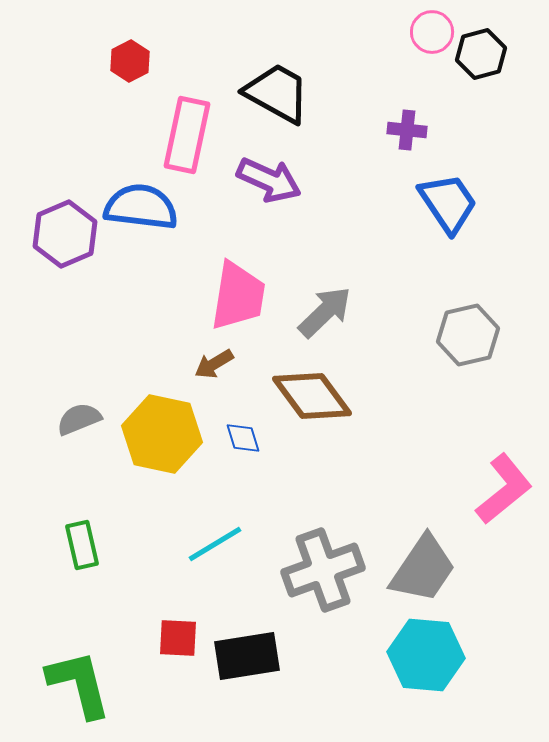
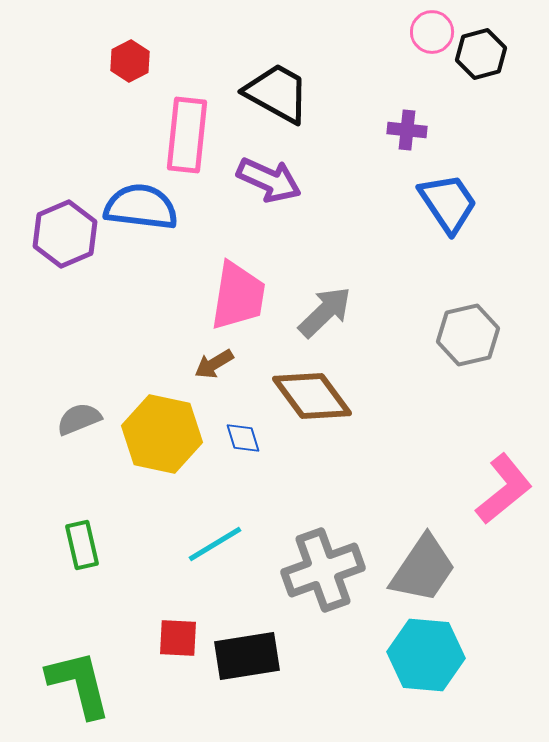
pink rectangle: rotated 6 degrees counterclockwise
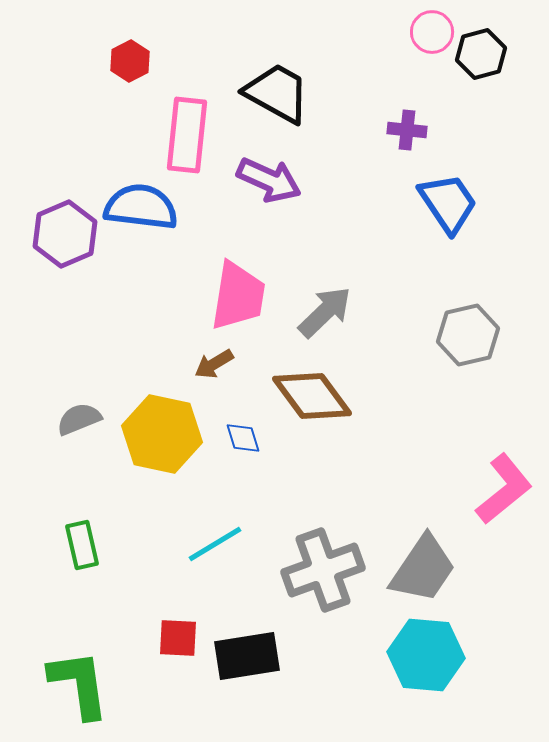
green L-shape: rotated 6 degrees clockwise
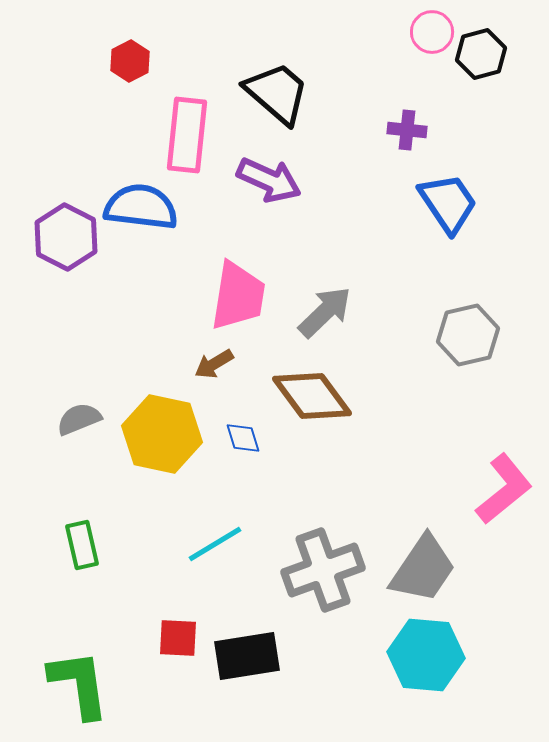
black trapezoid: rotated 12 degrees clockwise
purple hexagon: moved 1 px right, 3 px down; rotated 10 degrees counterclockwise
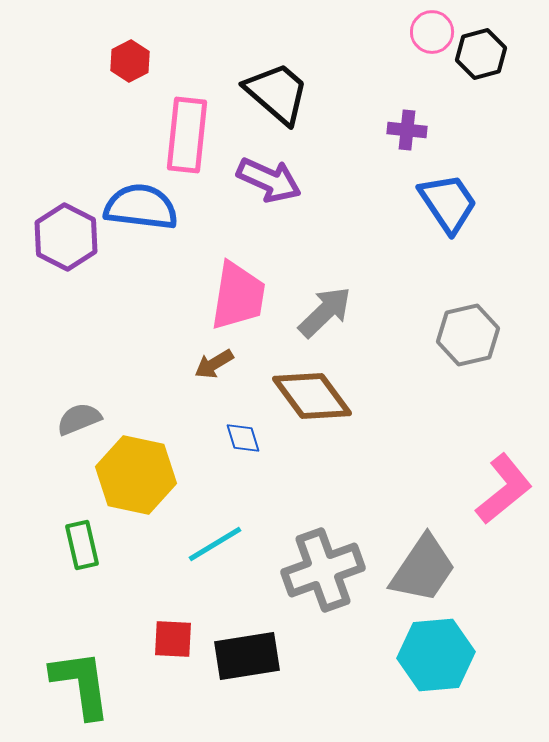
yellow hexagon: moved 26 px left, 41 px down
red square: moved 5 px left, 1 px down
cyan hexagon: moved 10 px right; rotated 10 degrees counterclockwise
green L-shape: moved 2 px right
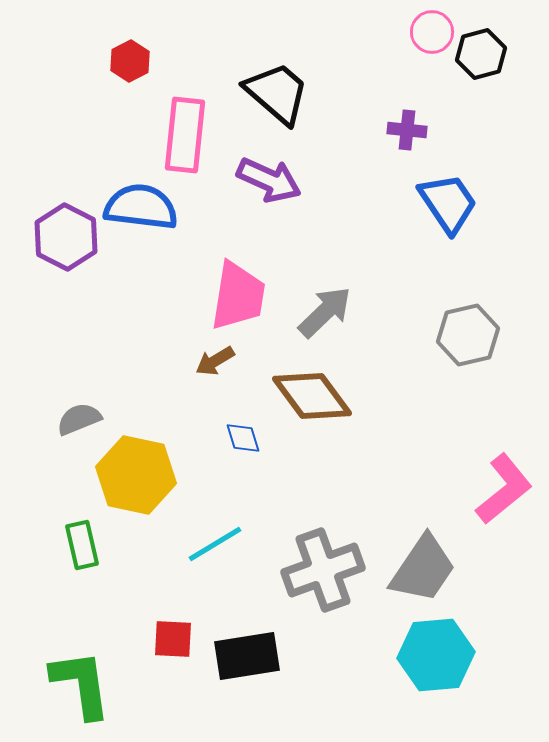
pink rectangle: moved 2 px left
brown arrow: moved 1 px right, 3 px up
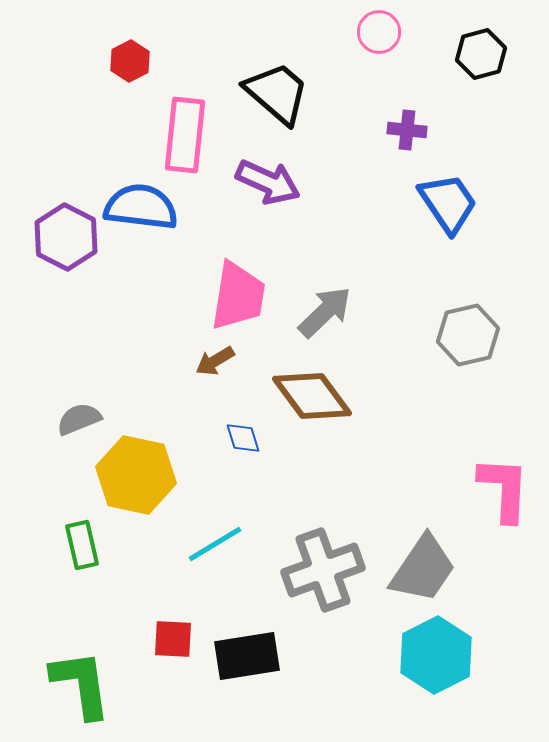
pink circle: moved 53 px left
purple arrow: moved 1 px left, 2 px down
pink L-shape: rotated 48 degrees counterclockwise
cyan hexagon: rotated 22 degrees counterclockwise
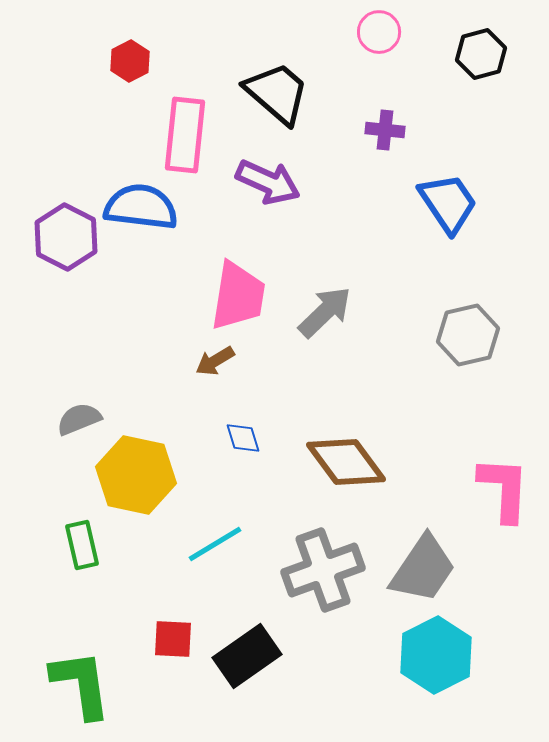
purple cross: moved 22 px left
brown diamond: moved 34 px right, 66 px down
black rectangle: rotated 26 degrees counterclockwise
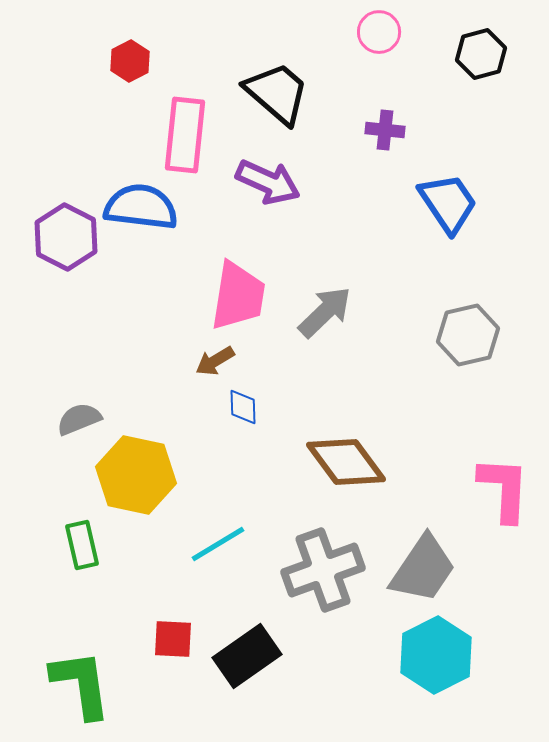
blue diamond: moved 31 px up; rotated 15 degrees clockwise
cyan line: moved 3 px right
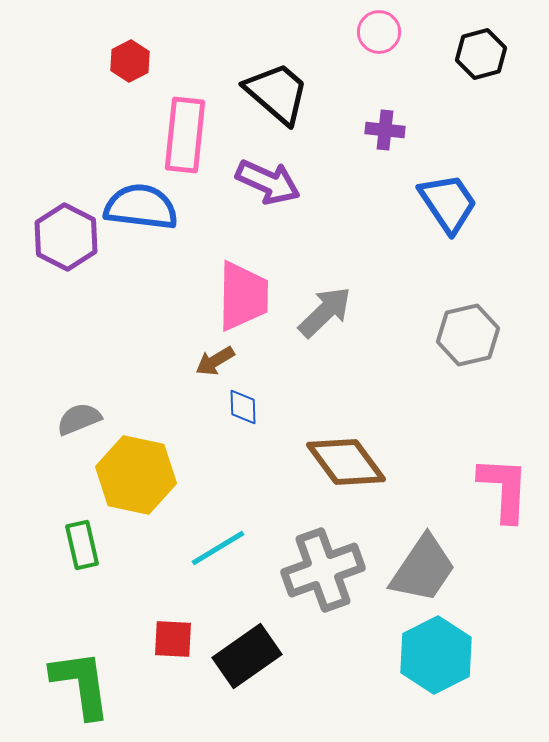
pink trapezoid: moved 5 px right; rotated 8 degrees counterclockwise
cyan line: moved 4 px down
